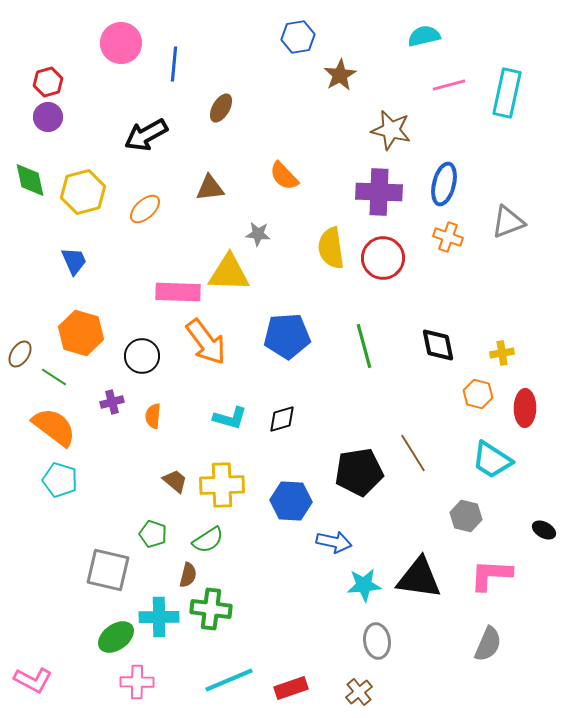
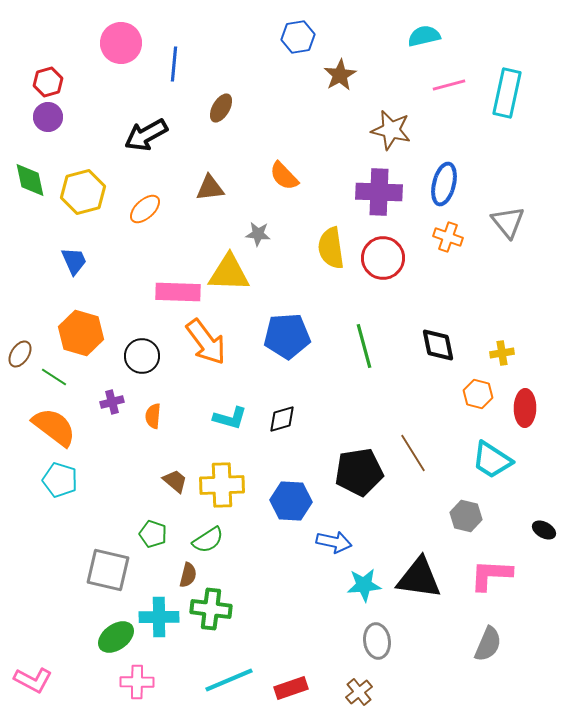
gray triangle at (508, 222): rotated 48 degrees counterclockwise
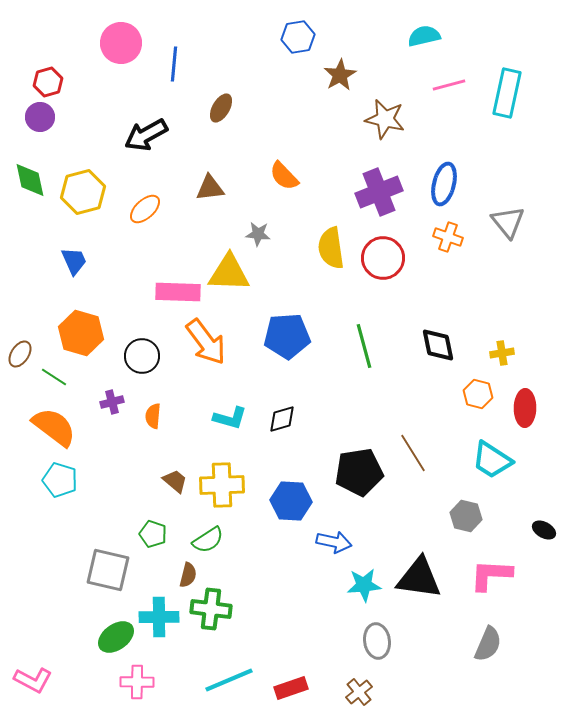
purple circle at (48, 117): moved 8 px left
brown star at (391, 130): moved 6 px left, 11 px up
purple cross at (379, 192): rotated 24 degrees counterclockwise
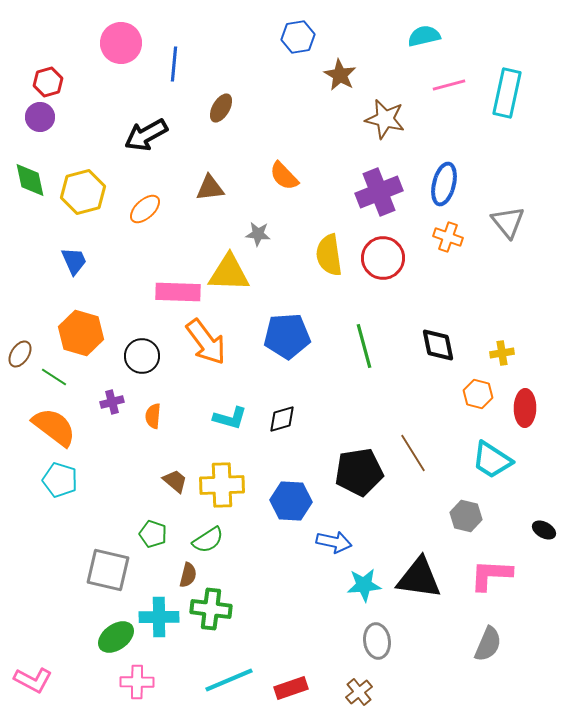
brown star at (340, 75): rotated 12 degrees counterclockwise
yellow semicircle at (331, 248): moved 2 px left, 7 px down
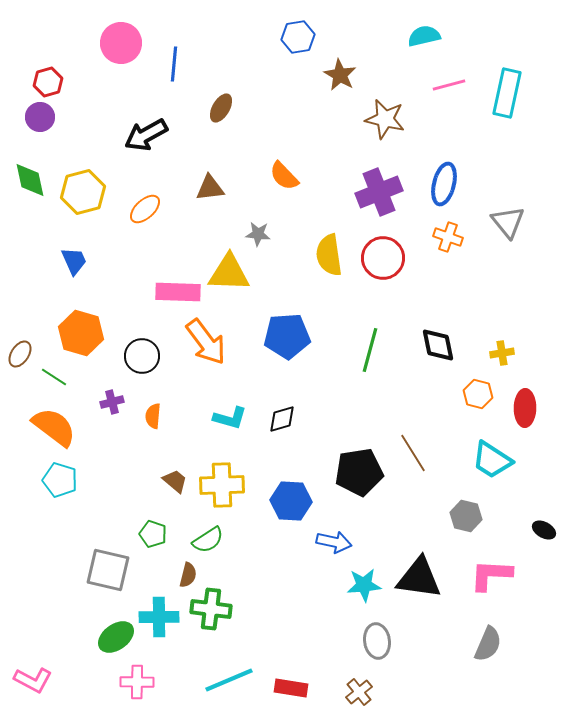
green line at (364, 346): moved 6 px right, 4 px down; rotated 30 degrees clockwise
red rectangle at (291, 688): rotated 28 degrees clockwise
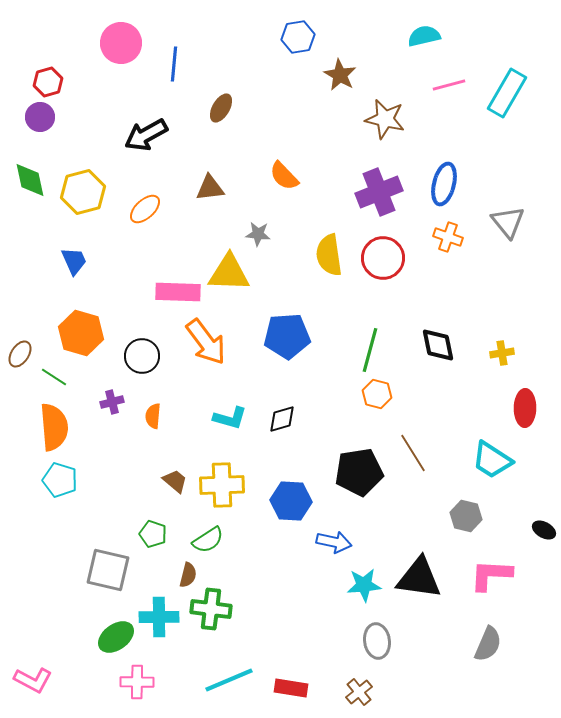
cyan rectangle at (507, 93): rotated 18 degrees clockwise
orange hexagon at (478, 394): moved 101 px left
orange semicircle at (54, 427): rotated 48 degrees clockwise
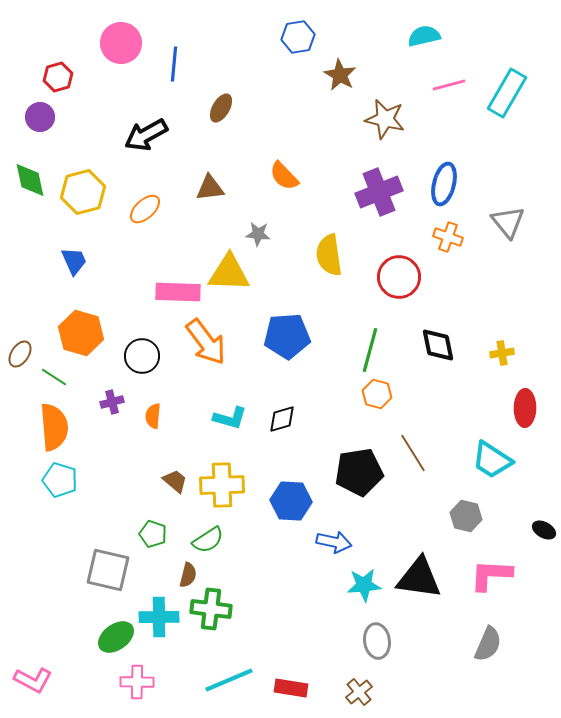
red hexagon at (48, 82): moved 10 px right, 5 px up
red circle at (383, 258): moved 16 px right, 19 px down
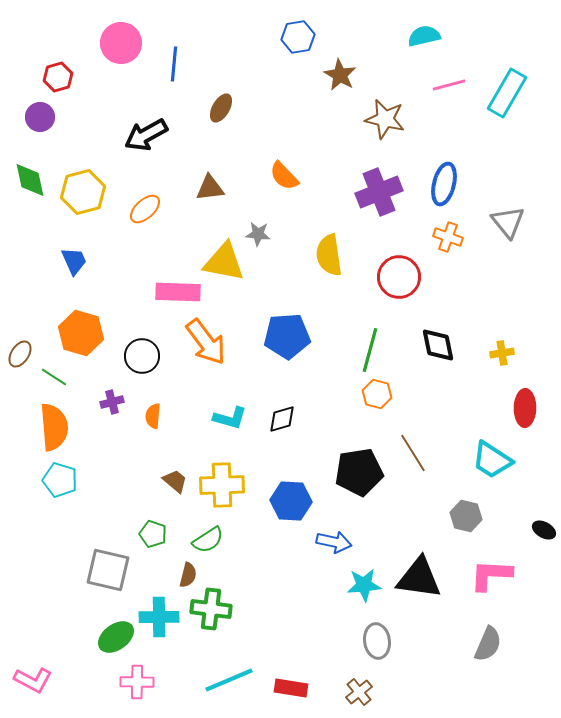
yellow triangle at (229, 273): moved 5 px left, 11 px up; rotated 9 degrees clockwise
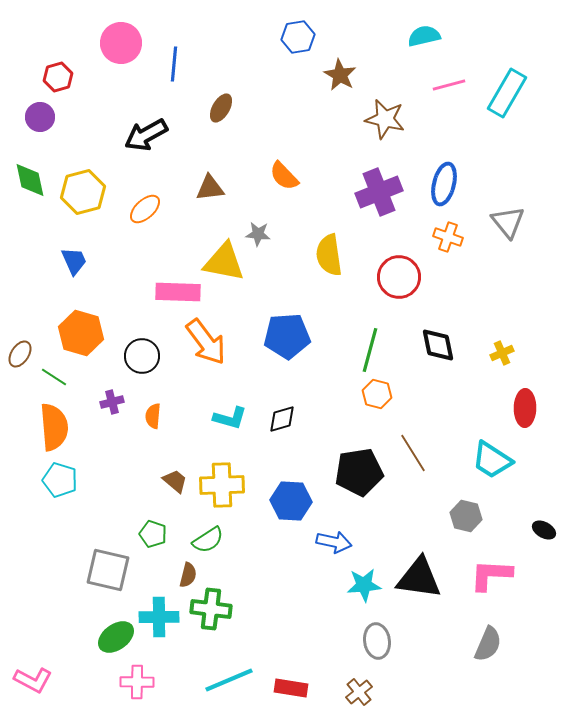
yellow cross at (502, 353): rotated 15 degrees counterclockwise
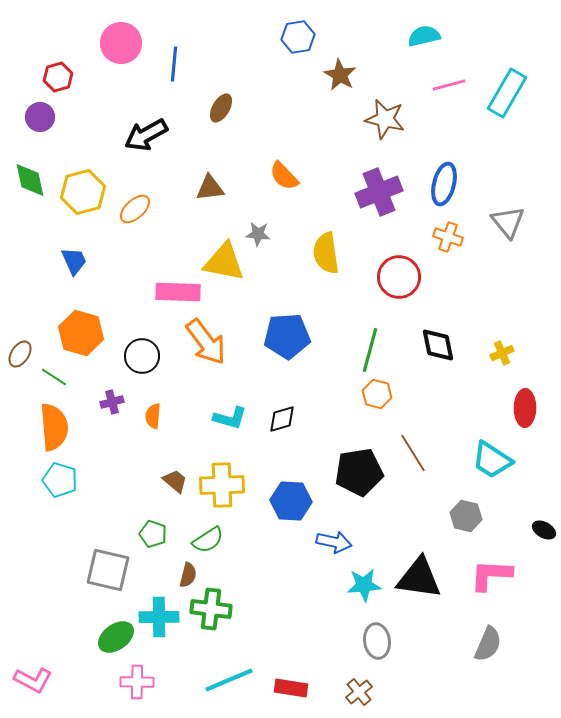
orange ellipse at (145, 209): moved 10 px left
yellow semicircle at (329, 255): moved 3 px left, 2 px up
